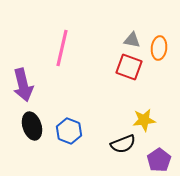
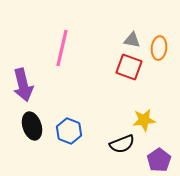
black semicircle: moved 1 px left
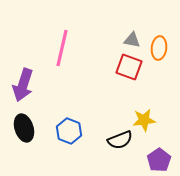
purple arrow: rotated 32 degrees clockwise
black ellipse: moved 8 px left, 2 px down
black semicircle: moved 2 px left, 4 px up
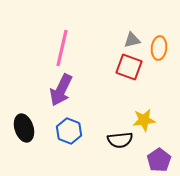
gray triangle: rotated 24 degrees counterclockwise
purple arrow: moved 38 px right, 5 px down; rotated 8 degrees clockwise
black semicircle: rotated 15 degrees clockwise
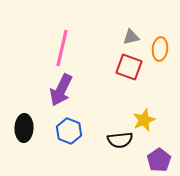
gray triangle: moved 1 px left, 3 px up
orange ellipse: moved 1 px right, 1 px down
yellow star: rotated 15 degrees counterclockwise
black ellipse: rotated 20 degrees clockwise
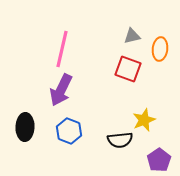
gray triangle: moved 1 px right, 1 px up
pink line: moved 1 px down
red square: moved 1 px left, 2 px down
black ellipse: moved 1 px right, 1 px up
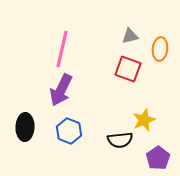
gray triangle: moved 2 px left
purple pentagon: moved 1 px left, 2 px up
